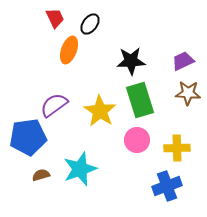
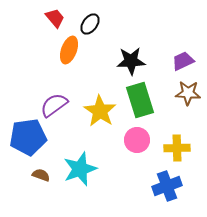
red trapezoid: rotated 15 degrees counterclockwise
brown semicircle: rotated 36 degrees clockwise
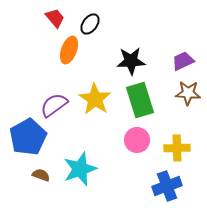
yellow star: moved 5 px left, 12 px up
blue pentagon: rotated 21 degrees counterclockwise
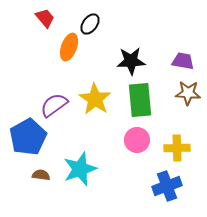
red trapezoid: moved 10 px left
orange ellipse: moved 3 px up
purple trapezoid: rotated 35 degrees clockwise
green rectangle: rotated 12 degrees clockwise
brown semicircle: rotated 12 degrees counterclockwise
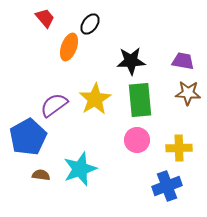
yellow star: rotated 8 degrees clockwise
yellow cross: moved 2 px right
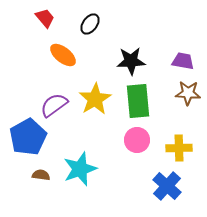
orange ellipse: moved 6 px left, 8 px down; rotated 72 degrees counterclockwise
green rectangle: moved 2 px left, 1 px down
blue cross: rotated 28 degrees counterclockwise
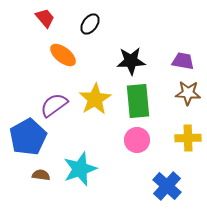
yellow cross: moved 9 px right, 10 px up
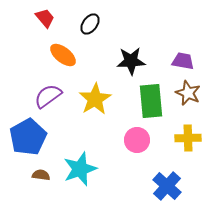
brown star: rotated 20 degrees clockwise
green rectangle: moved 13 px right
purple semicircle: moved 6 px left, 9 px up
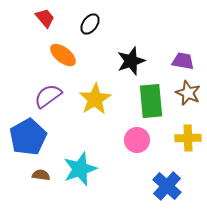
black star: rotated 16 degrees counterclockwise
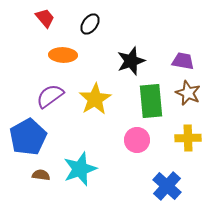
orange ellipse: rotated 36 degrees counterclockwise
purple semicircle: moved 2 px right
